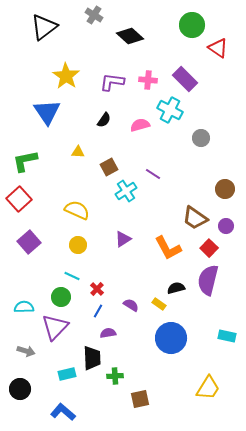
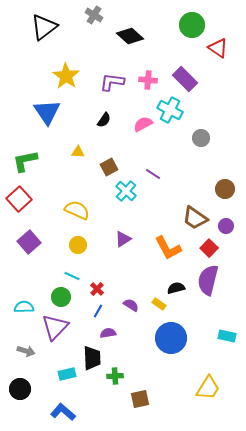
pink semicircle at (140, 125): moved 3 px right, 1 px up; rotated 12 degrees counterclockwise
cyan cross at (126, 191): rotated 15 degrees counterclockwise
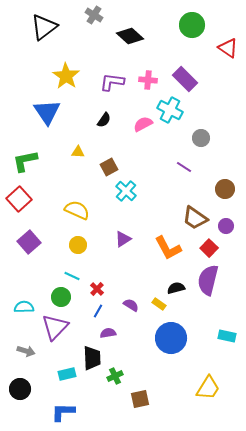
red triangle at (218, 48): moved 10 px right
purple line at (153, 174): moved 31 px right, 7 px up
green cross at (115, 376): rotated 21 degrees counterclockwise
blue L-shape at (63, 412): rotated 40 degrees counterclockwise
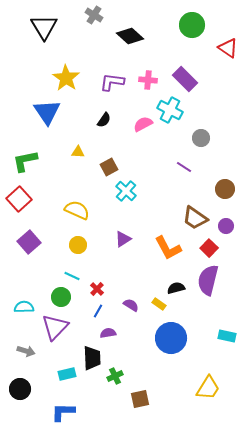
black triangle at (44, 27): rotated 24 degrees counterclockwise
yellow star at (66, 76): moved 2 px down
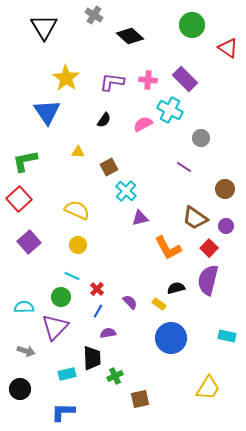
purple triangle at (123, 239): moved 17 px right, 21 px up; rotated 18 degrees clockwise
purple semicircle at (131, 305): moved 1 px left, 3 px up; rotated 14 degrees clockwise
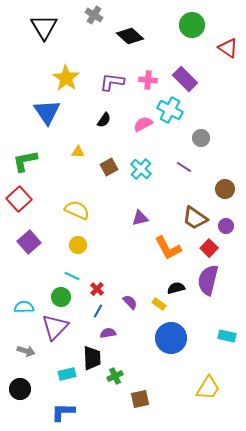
cyan cross at (126, 191): moved 15 px right, 22 px up
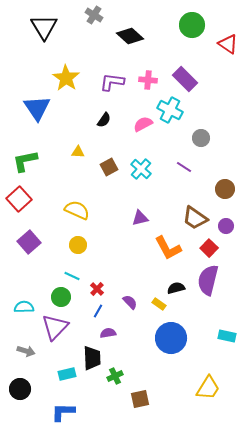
red triangle at (228, 48): moved 4 px up
blue triangle at (47, 112): moved 10 px left, 4 px up
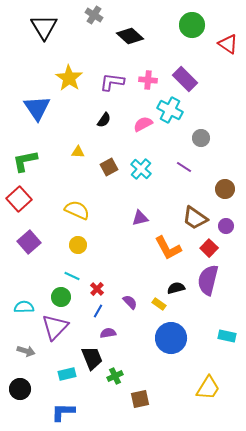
yellow star at (66, 78): moved 3 px right
black trapezoid at (92, 358): rotated 20 degrees counterclockwise
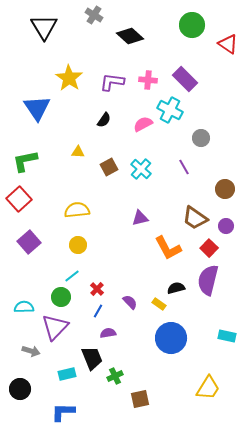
purple line at (184, 167): rotated 28 degrees clockwise
yellow semicircle at (77, 210): rotated 30 degrees counterclockwise
cyan line at (72, 276): rotated 63 degrees counterclockwise
gray arrow at (26, 351): moved 5 px right
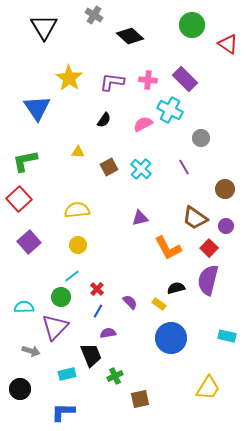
black trapezoid at (92, 358): moved 1 px left, 3 px up
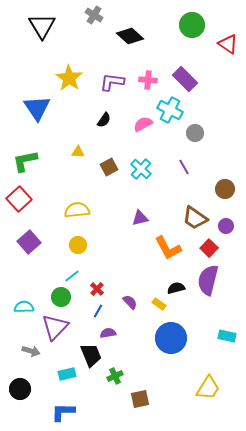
black triangle at (44, 27): moved 2 px left, 1 px up
gray circle at (201, 138): moved 6 px left, 5 px up
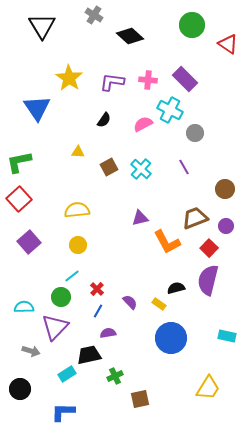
green L-shape at (25, 161): moved 6 px left, 1 px down
brown trapezoid at (195, 218): rotated 124 degrees clockwise
orange L-shape at (168, 248): moved 1 px left, 6 px up
black trapezoid at (91, 355): moved 2 px left; rotated 80 degrees counterclockwise
cyan rectangle at (67, 374): rotated 18 degrees counterclockwise
